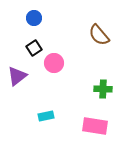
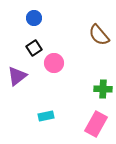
pink rectangle: moved 1 px right, 2 px up; rotated 70 degrees counterclockwise
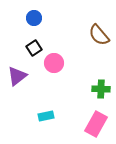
green cross: moved 2 px left
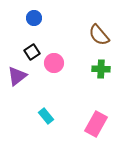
black square: moved 2 px left, 4 px down
green cross: moved 20 px up
cyan rectangle: rotated 63 degrees clockwise
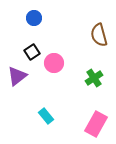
brown semicircle: rotated 25 degrees clockwise
green cross: moved 7 px left, 9 px down; rotated 36 degrees counterclockwise
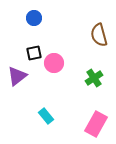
black square: moved 2 px right, 1 px down; rotated 21 degrees clockwise
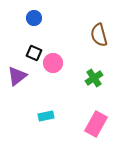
black square: rotated 35 degrees clockwise
pink circle: moved 1 px left
cyan rectangle: rotated 63 degrees counterclockwise
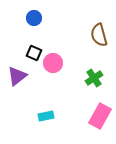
pink rectangle: moved 4 px right, 8 px up
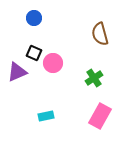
brown semicircle: moved 1 px right, 1 px up
purple triangle: moved 4 px up; rotated 15 degrees clockwise
